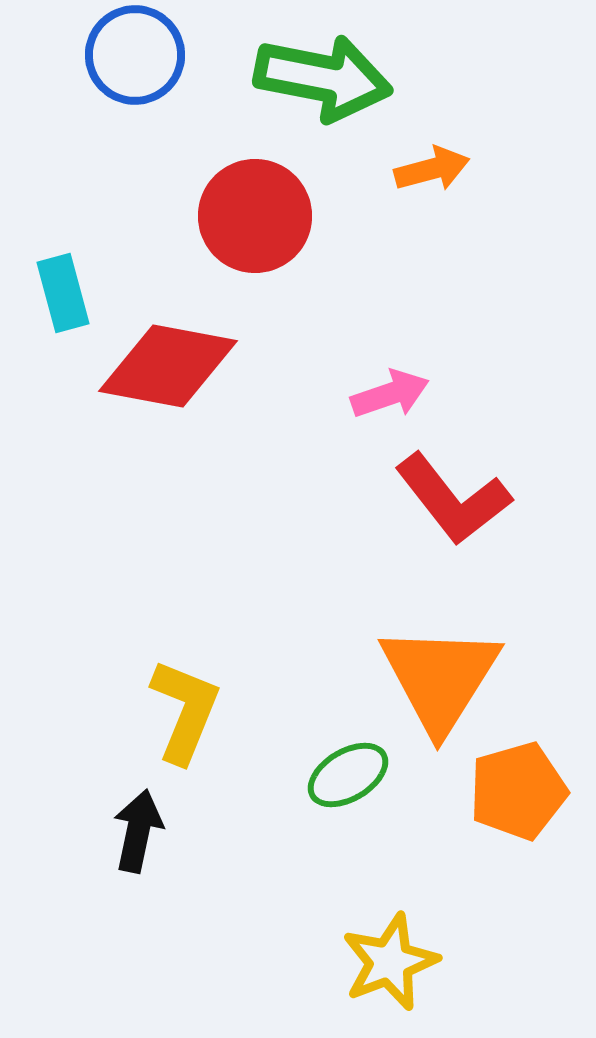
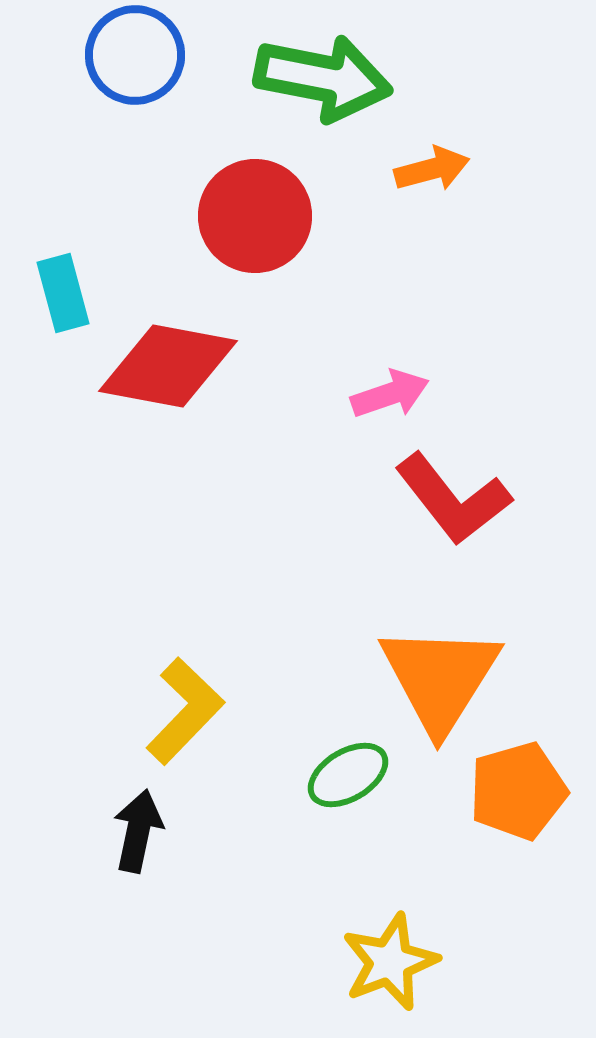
yellow L-shape: rotated 22 degrees clockwise
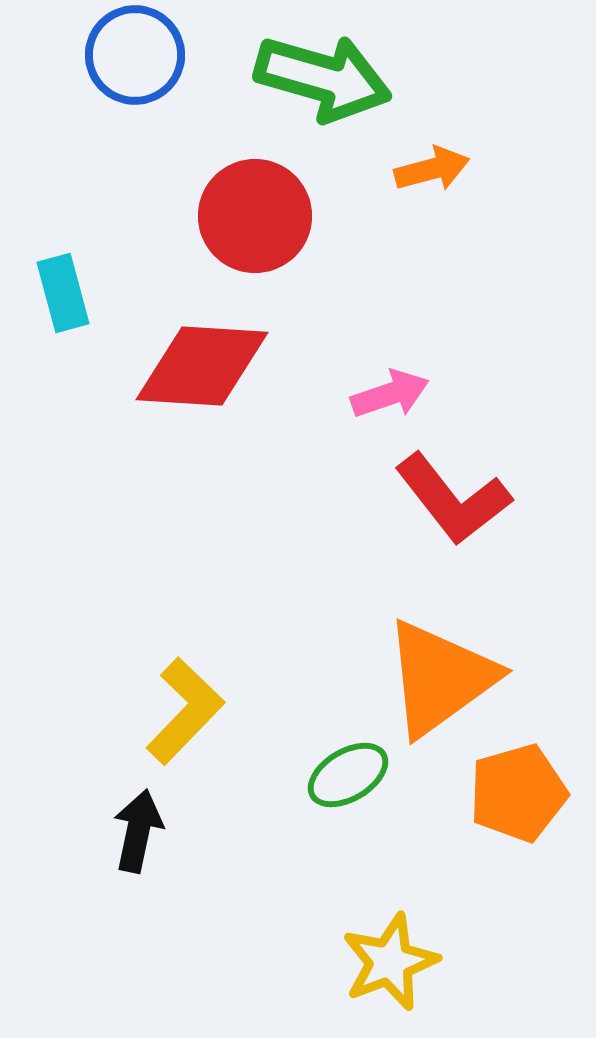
green arrow: rotated 5 degrees clockwise
red diamond: moved 34 px right; rotated 7 degrees counterclockwise
orange triangle: rotated 22 degrees clockwise
orange pentagon: moved 2 px down
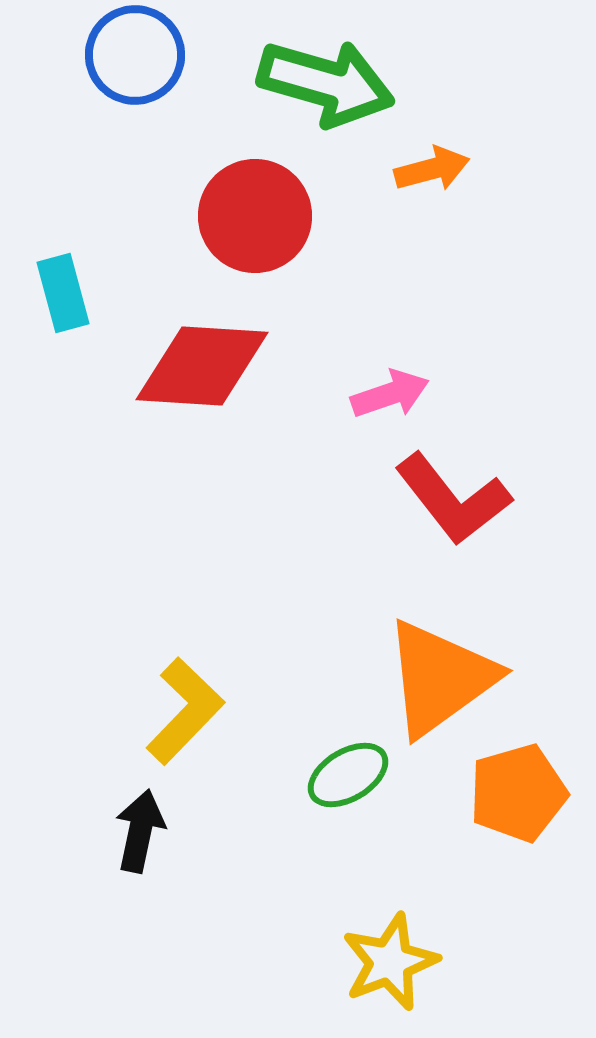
green arrow: moved 3 px right, 5 px down
black arrow: moved 2 px right
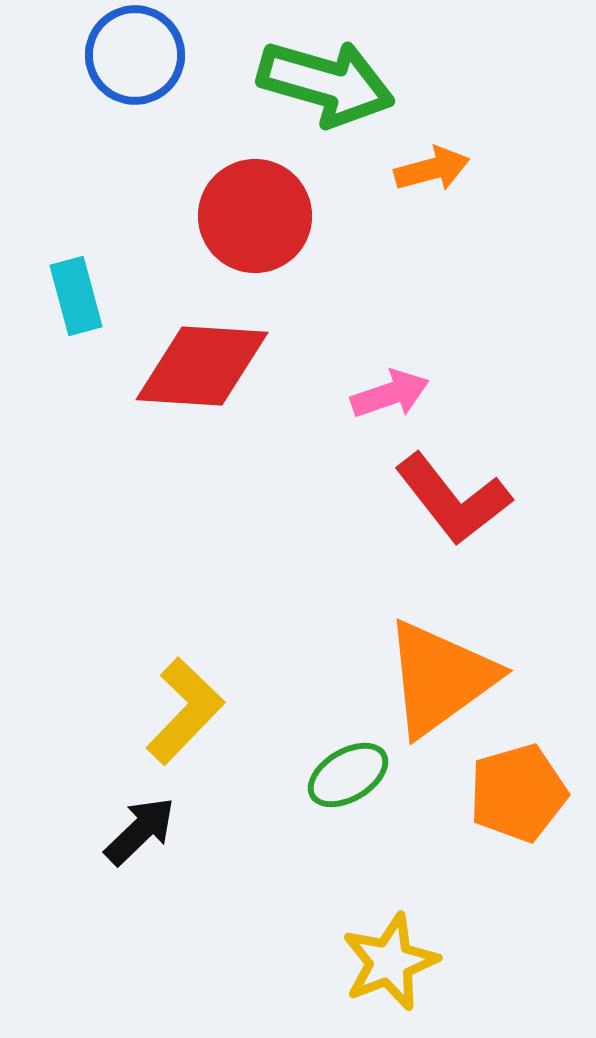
cyan rectangle: moved 13 px right, 3 px down
black arrow: rotated 34 degrees clockwise
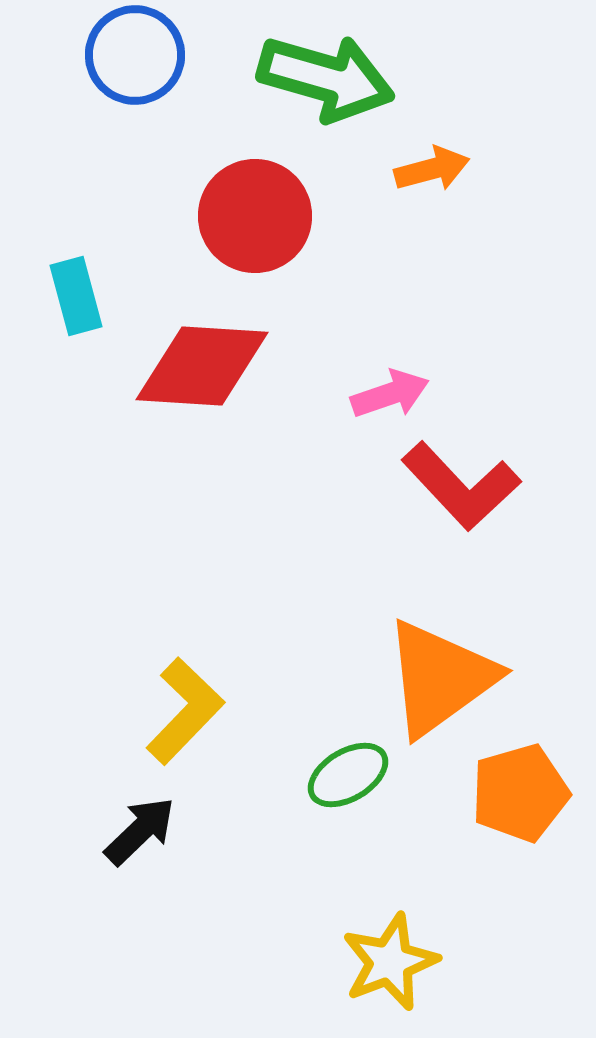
green arrow: moved 5 px up
red L-shape: moved 8 px right, 13 px up; rotated 5 degrees counterclockwise
orange pentagon: moved 2 px right
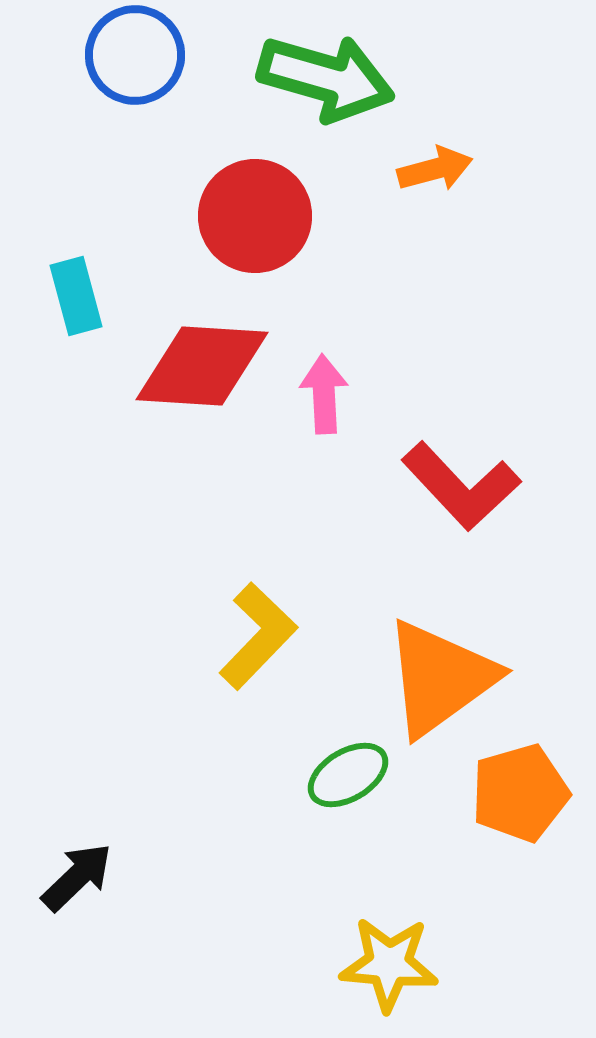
orange arrow: moved 3 px right
pink arrow: moved 66 px left; rotated 74 degrees counterclockwise
yellow L-shape: moved 73 px right, 75 px up
black arrow: moved 63 px left, 46 px down
yellow star: moved 1 px left, 2 px down; rotated 26 degrees clockwise
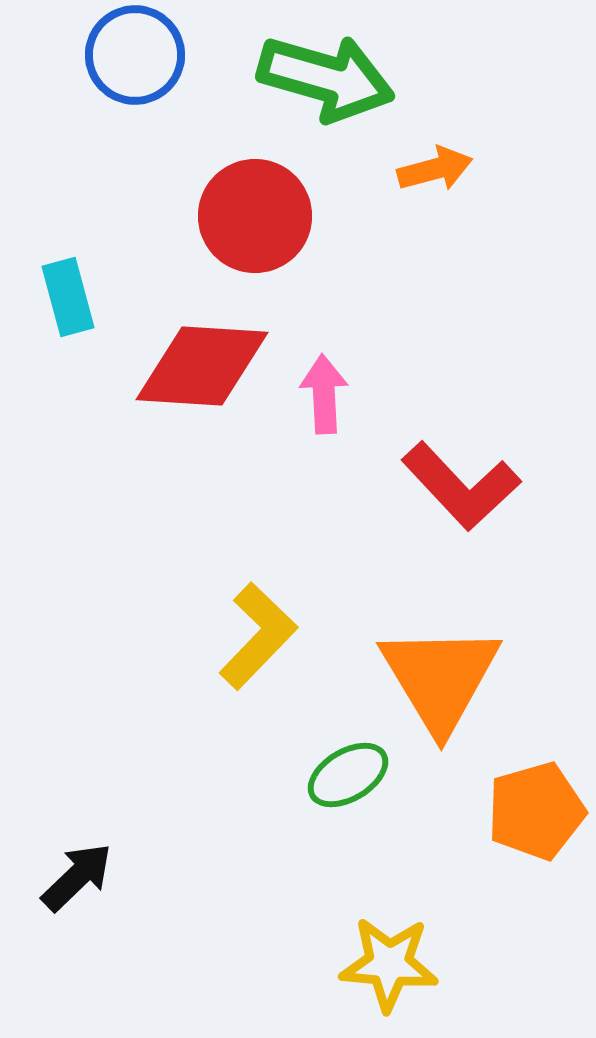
cyan rectangle: moved 8 px left, 1 px down
orange triangle: rotated 25 degrees counterclockwise
orange pentagon: moved 16 px right, 18 px down
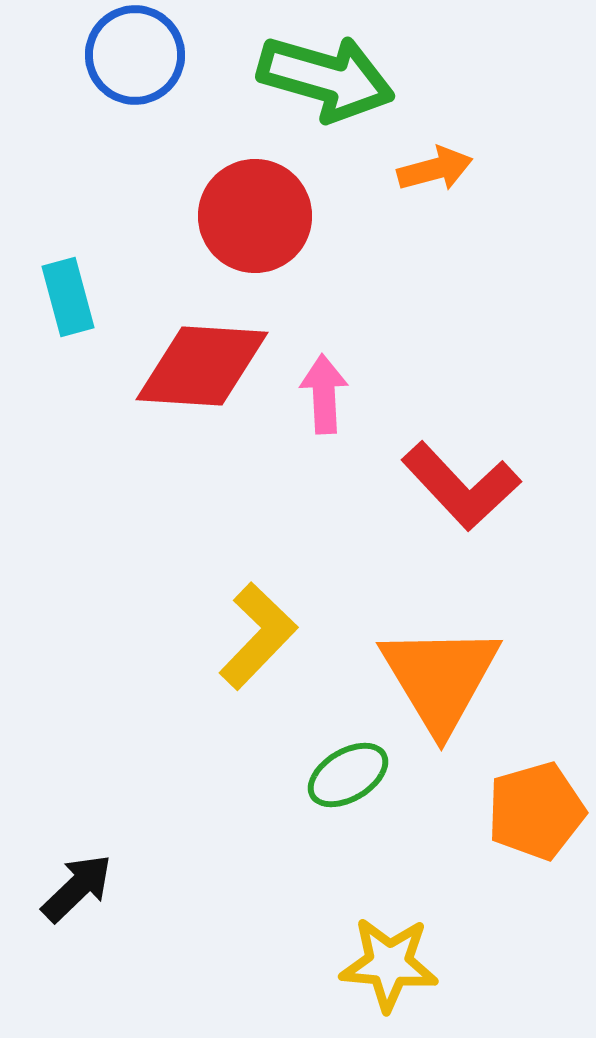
black arrow: moved 11 px down
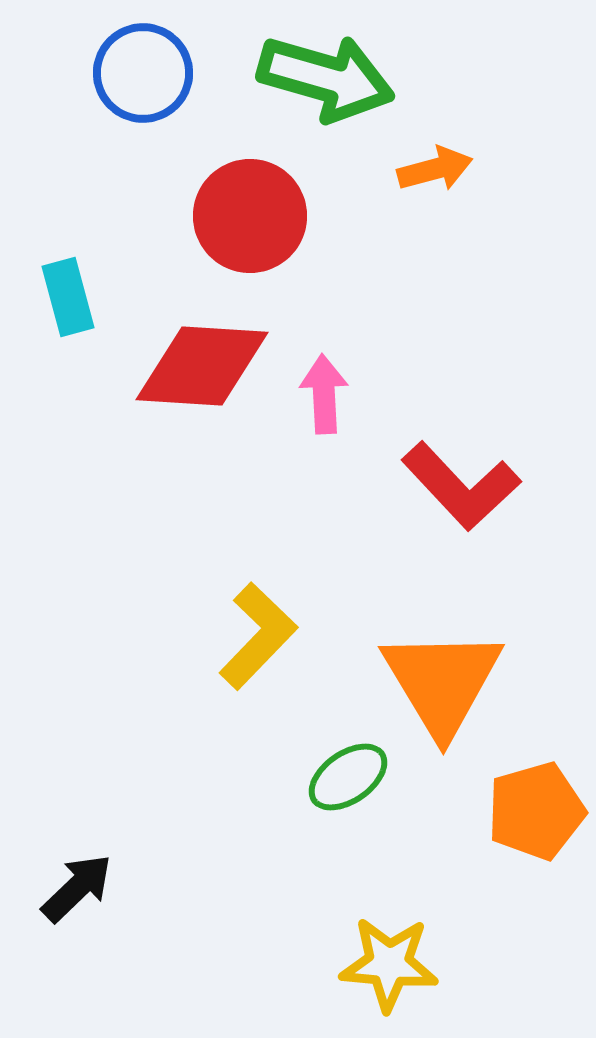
blue circle: moved 8 px right, 18 px down
red circle: moved 5 px left
orange triangle: moved 2 px right, 4 px down
green ellipse: moved 2 px down; rotated 4 degrees counterclockwise
